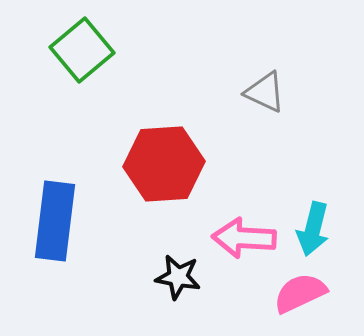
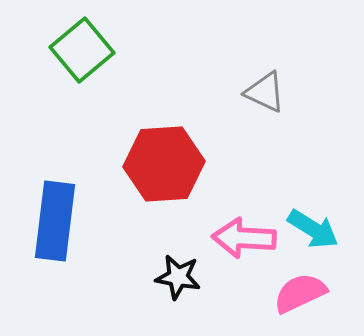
cyan arrow: rotated 72 degrees counterclockwise
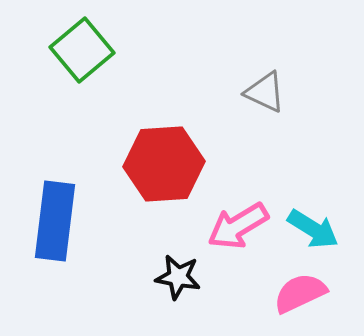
pink arrow: moved 6 px left, 12 px up; rotated 34 degrees counterclockwise
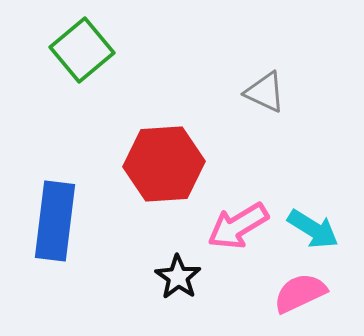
black star: rotated 24 degrees clockwise
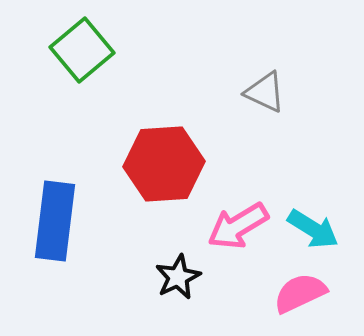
black star: rotated 12 degrees clockwise
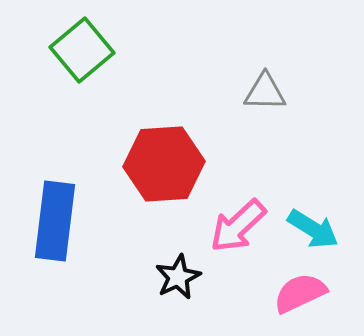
gray triangle: rotated 24 degrees counterclockwise
pink arrow: rotated 12 degrees counterclockwise
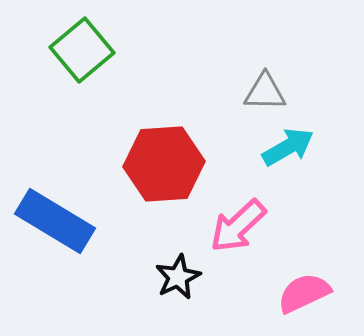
blue rectangle: rotated 66 degrees counterclockwise
cyan arrow: moved 25 px left, 82 px up; rotated 62 degrees counterclockwise
pink semicircle: moved 4 px right
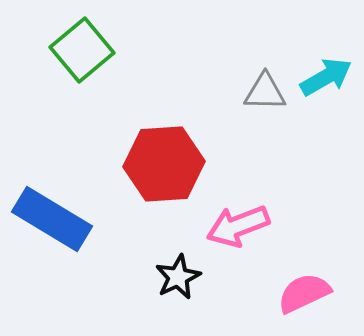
cyan arrow: moved 38 px right, 70 px up
blue rectangle: moved 3 px left, 2 px up
pink arrow: rotated 22 degrees clockwise
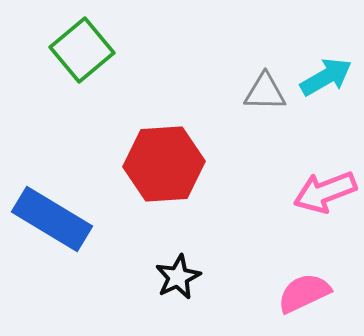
pink arrow: moved 87 px right, 34 px up
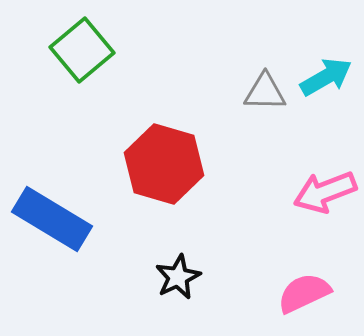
red hexagon: rotated 20 degrees clockwise
